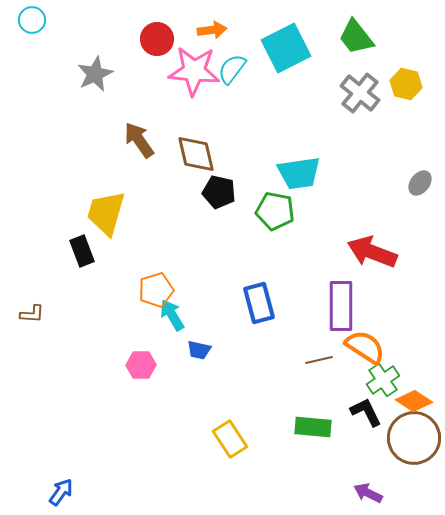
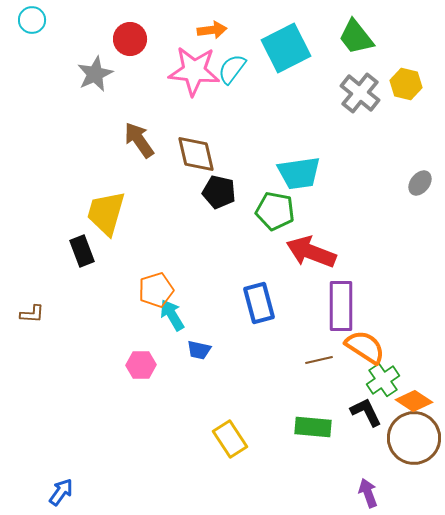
red circle: moved 27 px left
red arrow: moved 61 px left
purple arrow: rotated 44 degrees clockwise
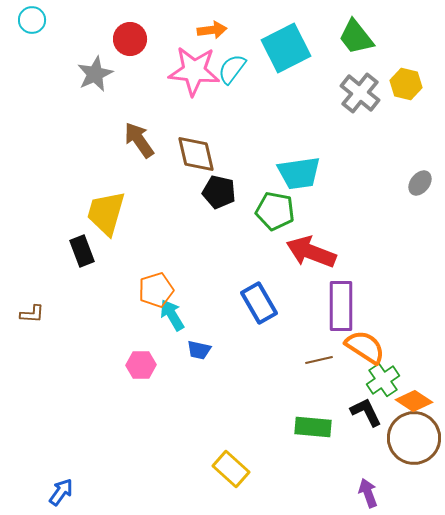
blue rectangle: rotated 15 degrees counterclockwise
yellow rectangle: moved 1 px right, 30 px down; rotated 15 degrees counterclockwise
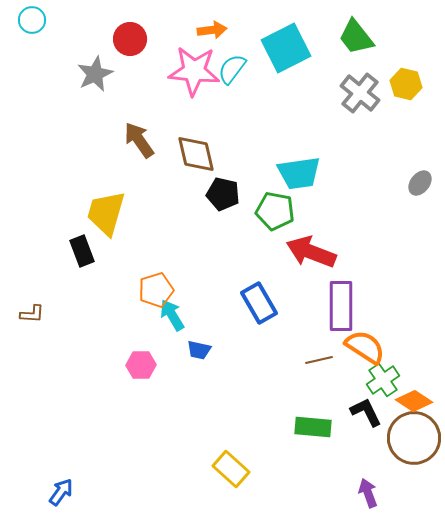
black pentagon: moved 4 px right, 2 px down
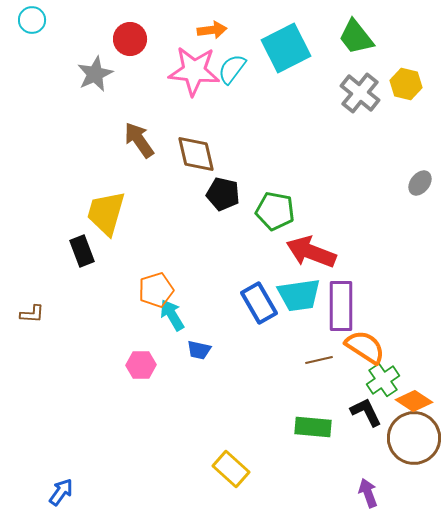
cyan trapezoid: moved 122 px down
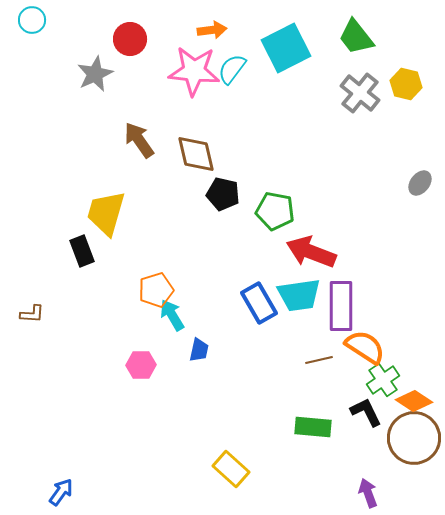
blue trapezoid: rotated 90 degrees counterclockwise
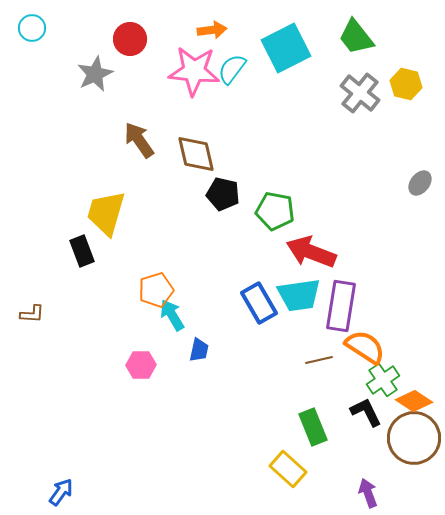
cyan circle: moved 8 px down
purple rectangle: rotated 9 degrees clockwise
green rectangle: rotated 63 degrees clockwise
yellow rectangle: moved 57 px right
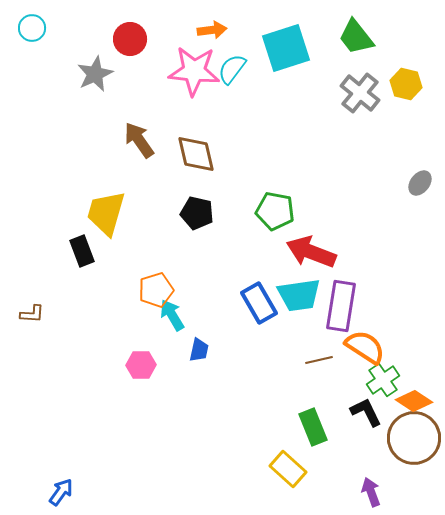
cyan square: rotated 9 degrees clockwise
black pentagon: moved 26 px left, 19 px down
purple arrow: moved 3 px right, 1 px up
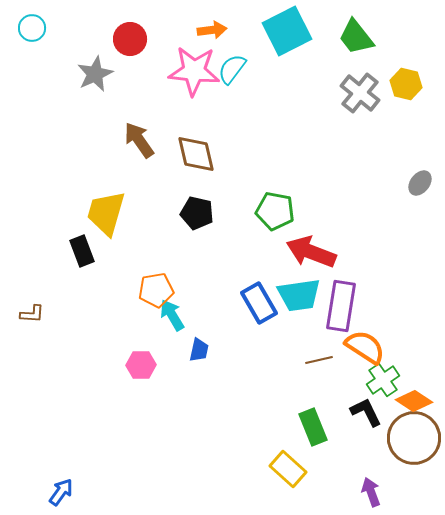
cyan square: moved 1 px right, 17 px up; rotated 9 degrees counterclockwise
orange pentagon: rotated 8 degrees clockwise
